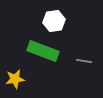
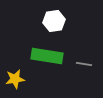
green rectangle: moved 4 px right, 5 px down; rotated 12 degrees counterclockwise
gray line: moved 3 px down
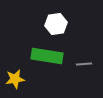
white hexagon: moved 2 px right, 3 px down
gray line: rotated 14 degrees counterclockwise
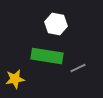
white hexagon: rotated 20 degrees clockwise
gray line: moved 6 px left, 4 px down; rotated 21 degrees counterclockwise
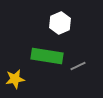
white hexagon: moved 4 px right, 1 px up; rotated 25 degrees clockwise
gray line: moved 2 px up
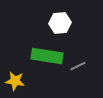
white hexagon: rotated 20 degrees clockwise
yellow star: moved 2 px down; rotated 18 degrees clockwise
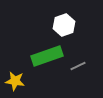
white hexagon: moved 4 px right, 2 px down; rotated 15 degrees counterclockwise
green rectangle: rotated 28 degrees counterclockwise
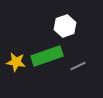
white hexagon: moved 1 px right, 1 px down
yellow star: moved 1 px right, 19 px up
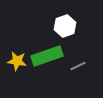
yellow star: moved 1 px right, 1 px up
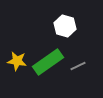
white hexagon: rotated 25 degrees counterclockwise
green rectangle: moved 1 px right, 6 px down; rotated 16 degrees counterclockwise
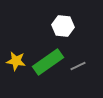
white hexagon: moved 2 px left; rotated 10 degrees counterclockwise
yellow star: moved 1 px left
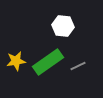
yellow star: rotated 18 degrees counterclockwise
